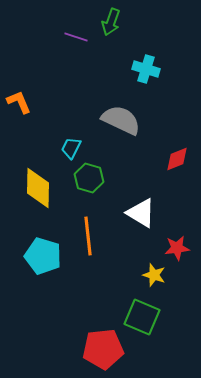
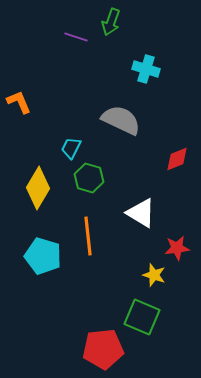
yellow diamond: rotated 30 degrees clockwise
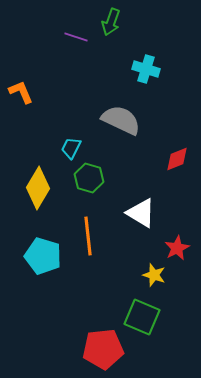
orange L-shape: moved 2 px right, 10 px up
red star: rotated 20 degrees counterclockwise
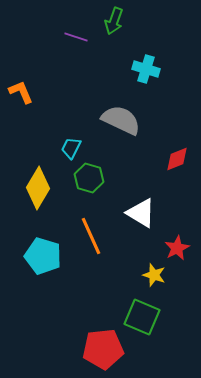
green arrow: moved 3 px right, 1 px up
orange line: moved 3 px right; rotated 18 degrees counterclockwise
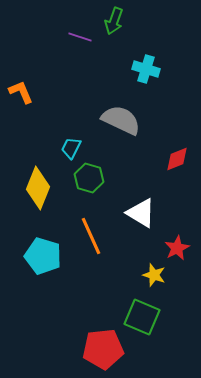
purple line: moved 4 px right
yellow diamond: rotated 9 degrees counterclockwise
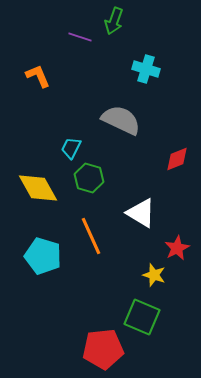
orange L-shape: moved 17 px right, 16 px up
yellow diamond: rotated 51 degrees counterclockwise
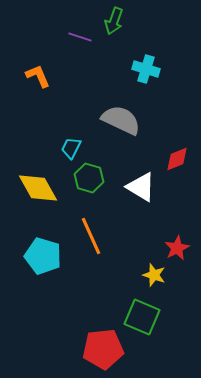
white triangle: moved 26 px up
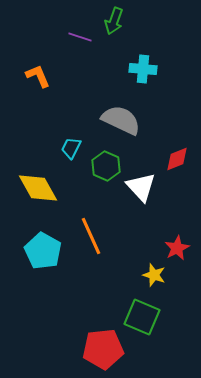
cyan cross: moved 3 px left; rotated 12 degrees counterclockwise
green hexagon: moved 17 px right, 12 px up; rotated 8 degrees clockwise
white triangle: rotated 16 degrees clockwise
cyan pentagon: moved 5 px up; rotated 12 degrees clockwise
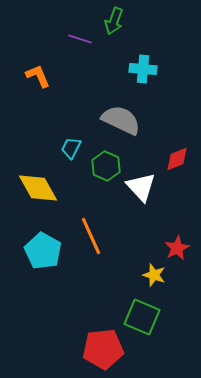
purple line: moved 2 px down
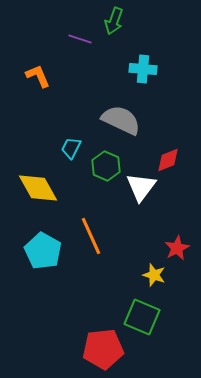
red diamond: moved 9 px left, 1 px down
white triangle: rotated 20 degrees clockwise
